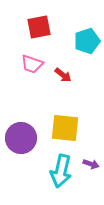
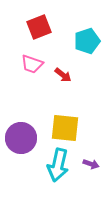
red square: rotated 10 degrees counterclockwise
cyan arrow: moved 3 px left, 6 px up
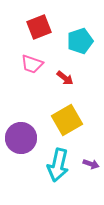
cyan pentagon: moved 7 px left
red arrow: moved 2 px right, 3 px down
yellow square: moved 2 px right, 8 px up; rotated 36 degrees counterclockwise
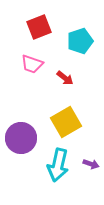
yellow square: moved 1 px left, 2 px down
